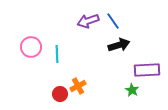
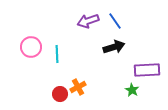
blue line: moved 2 px right
black arrow: moved 5 px left, 2 px down
orange cross: moved 1 px down
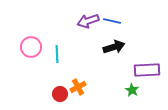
blue line: moved 3 px left; rotated 42 degrees counterclockwise
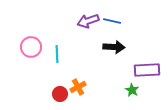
black arrow: rotated 20 degrees clockwise
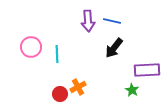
purple arrow: rotated 75 degrees counterclockwise
black arrow: moved 1 px down; rotated 125 degrees clockwise
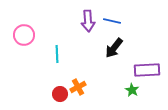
pink circle: moved 7 px left, 12 px up
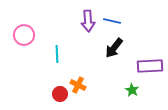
purple rectangle: moved 3 px right, 4 px up
orange cross: moved 2 px up; rotated 35 degrees counterclockwise
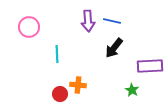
pink circle: moved 5 px right, 8 px up
orange cross: rotated 21 degrees counterclockwise
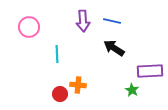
purple arrow: moved 5 px left
black arrow: rotated 85 degrees clockwise
purple rectangle: moved 5 px down
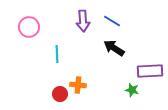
blue line: rotated 18 degrees clockwise
green star: rotated 16 degrees counterclockwise
